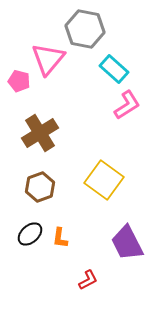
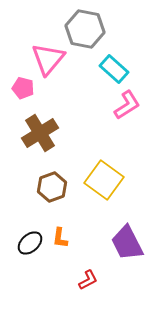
pink pentagon: moved 4 px right, 7 px down
brown hexagon: moved 12 px right
black ellipse: moved 9 px down
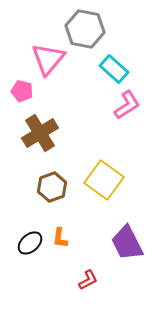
pink pentagon: moved 1 px left, 3 px down
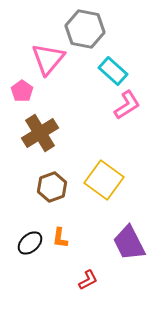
cyan rectangle: moved 1 px left, 2 px down
pink pentagon: rotated 20 degrees clockwise
purple trapezoid: moved 2 px right
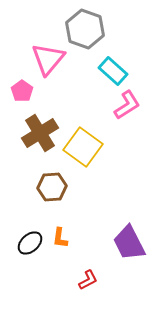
gray hexagon: rotated 9 degrees clockwise
yellow square: moved 21 px left, 33 px up
brown hexagon: rotated 16 degrees clockwise
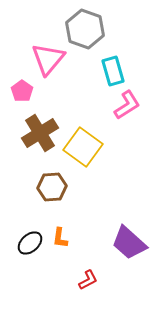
cyan rectangle: rotated 32 degrees clockwise
purple trapezoid: rotated 21 degrees counterclockwise
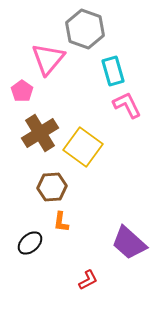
pink L-shape: rotated 84 degrees counterclockwise
orange L-shape: moved 1 px right, 16 px up
